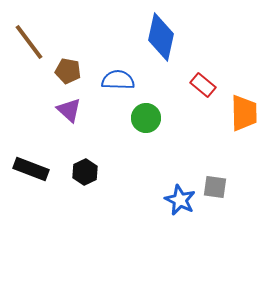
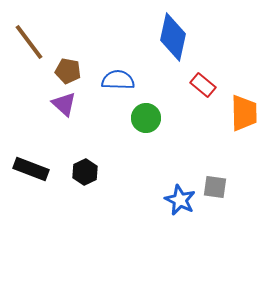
blue diamond: moved 12 px right
purple triangle: moved 5 px left, 6 px up
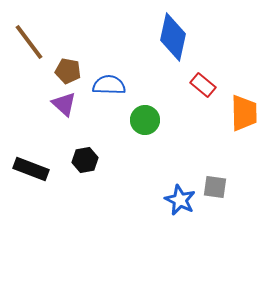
blue semicircle: moved 9 px left, 5 px down
green circle: moved 1 px left, 2 px down
black hexagon: moved 12 px up; rotated 15 degrees clockwise
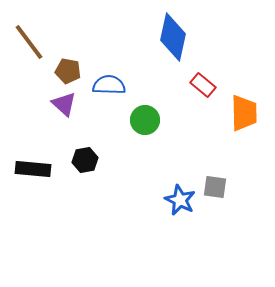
black rectangle: moved 2 px right; rotated 16 degrees counterclockwise
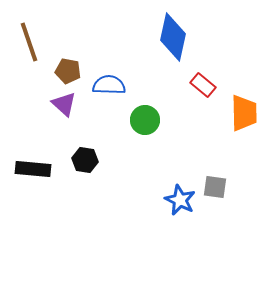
brown line: rotated 18 degrees clockwise
black hexagon: rotated 20 degrees clockwise
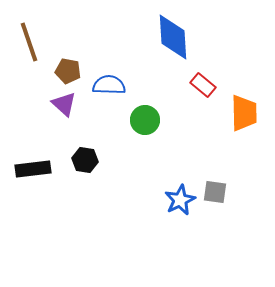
blue diamond: rotated 15 degrees counterclockwise
black rectangle: rotated 12 degrees counterclockwise
gray square: moved 5 px down
blue star: rotated 20 degrees clockwise
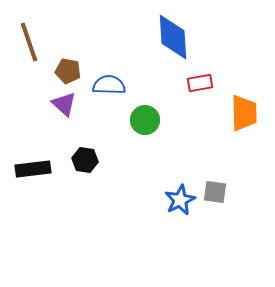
red rectangle: moved 3 px left, 2 px up; rotated 50 degrees counterclockwise
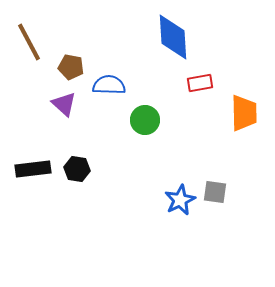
brown line: rotated 9 degrees counterclockwise
brown pentagon: moved 3 px right, 4 px up
black hexagon: moved 8 px left, 9 px down
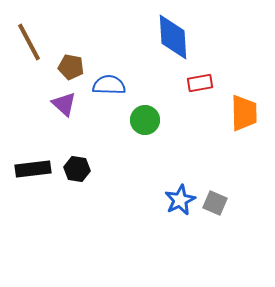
gray square: moved 11 px down; rotated 15 degrees clockwise
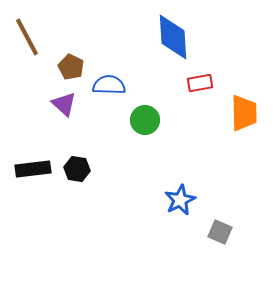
brown line: moved 2 px left, 5 px up
brown pentagon: rotated 15 degrees clockwise
gray square: moved 5 px right, 29 px down
